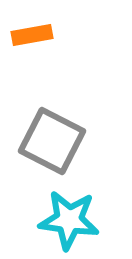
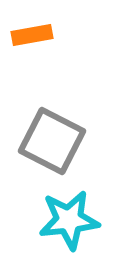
cyan star: rotated 14 degrees counterclockwise
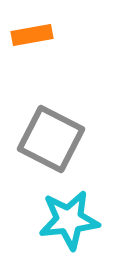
gray square: moved 1 px left, 2 px up
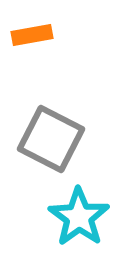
cyan star: moved 10 px right, 3 px up; rotated 30 degrees counterclockwise
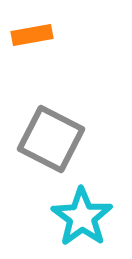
cyan star: moved 3 px right
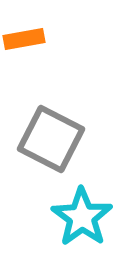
orange rectangle: moved 8 px left, 4 px down
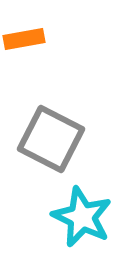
cyan star: rotated 10 degrees counterclockwise
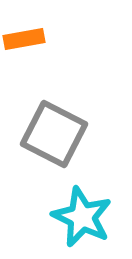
gray square: moved 3 px right, 5 px up
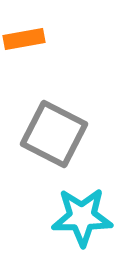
cyan star: rotated 26 degrees counterclockwise
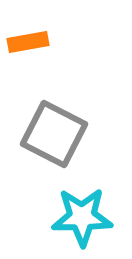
orange rectangle: moved 4 px right, 3 px down
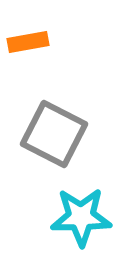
cyan star: moved 1 px left
